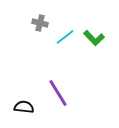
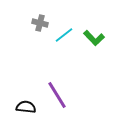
cyan line: moved 1 px left, 2 px up
purple line: moved 1 px left, 2 px down
black semicircle: moved 2 px right
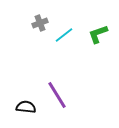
gray cross: rotated 35 degrees counterclockwise
green L-shape: moved 4 px right, 4 px up; rotated 115 degrees clockwise
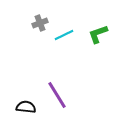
cyan line: rotated 12 degrees clockwise
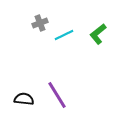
green L-shape: rotated 20 degrees counterclockwise
black semicircle: moved 2 px left, 8 px up
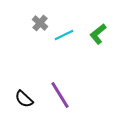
gray cross: rotated 28 degrees counterclockwise
purple line: moved 3 px right
black semicircle: rotated 144 degrees counterclockwise
